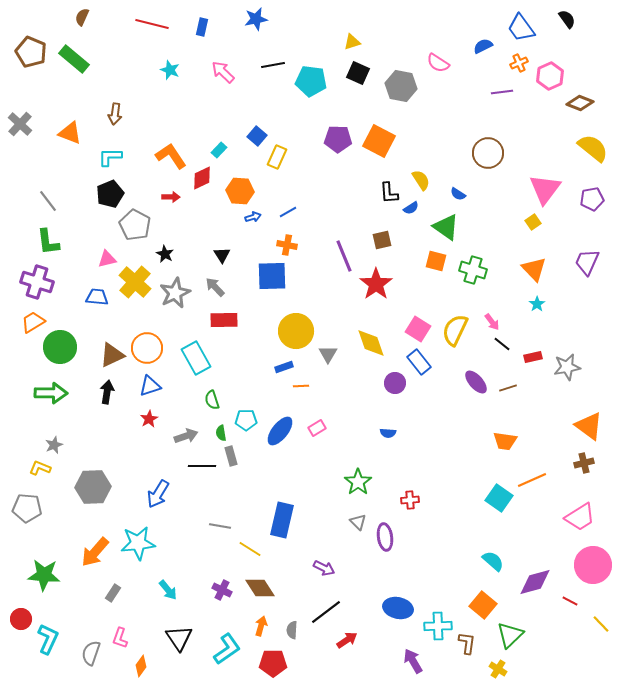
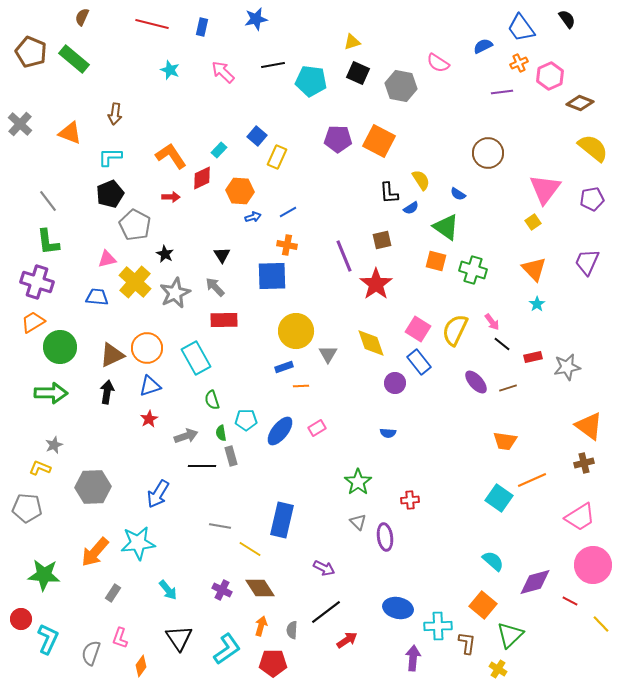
purple arrow at (413, 661): moved 3 px up; rotated 35 degrees clockwise
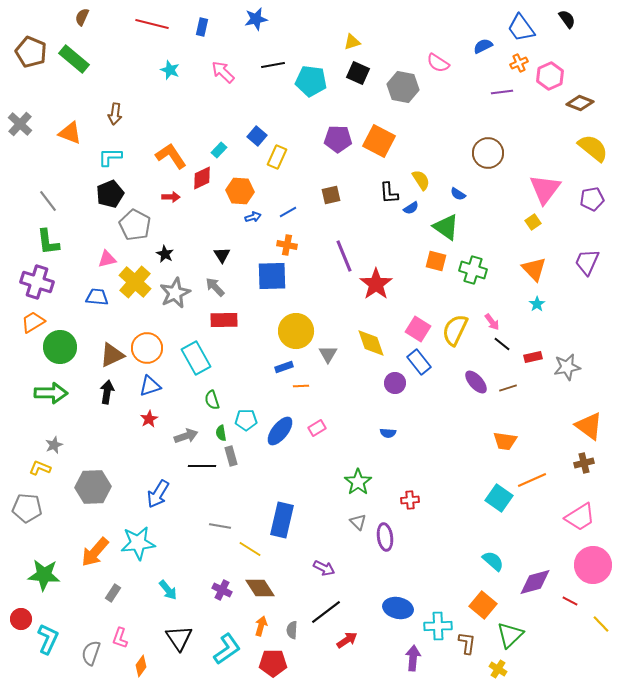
gray hexagon at (401, 86): moved 2 px right, 1 px down
brown square at (382, 240): moved 51 px left, 45 px up
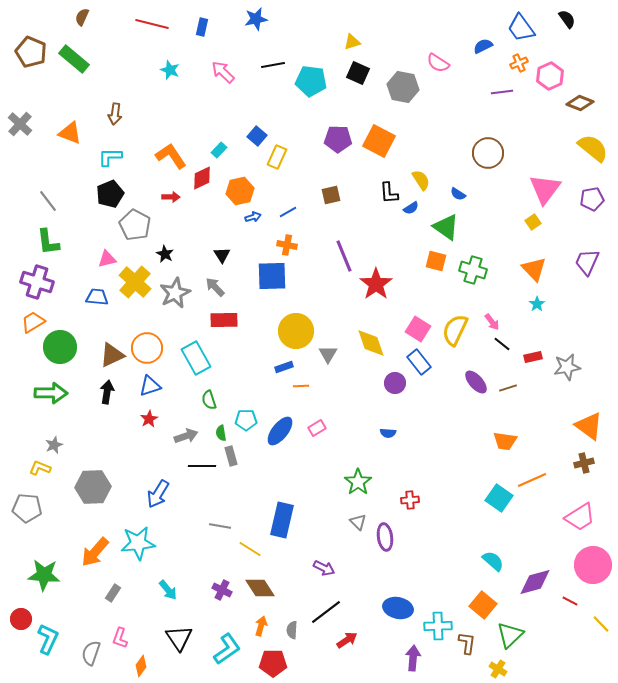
orange hexagon at (240, 191): rotated 16 degrees counterclockwise
green semicircle at (212, 400): moved 3 px left
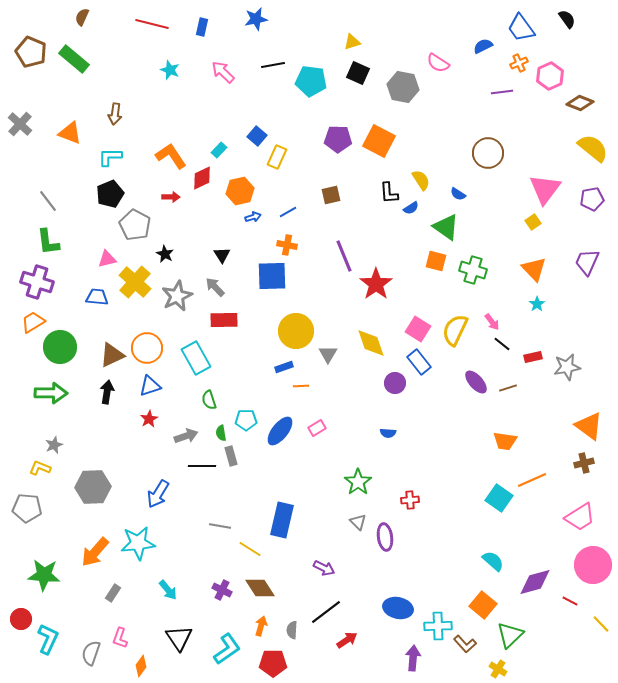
gray star at (175, 293): moved 2 px right, 3 px down
brown L-shape at (467, 643): moved 2 px left, 1 px down; rotated 130 degrees clockwise
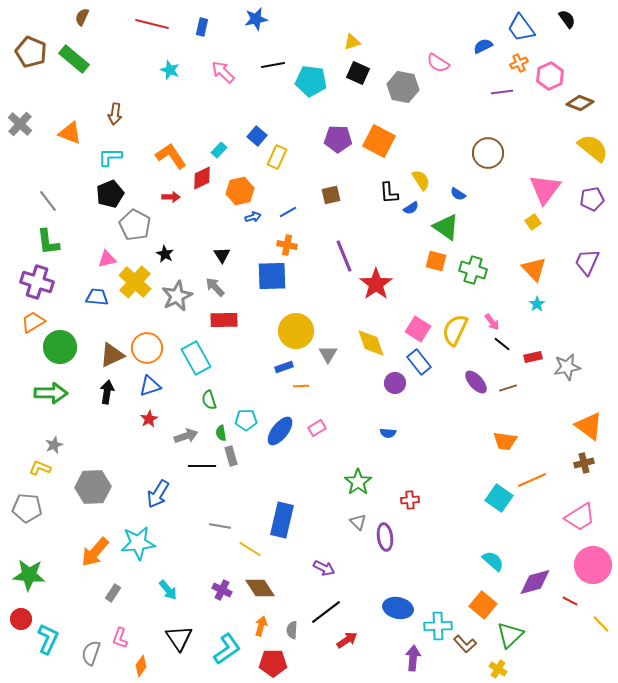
green star at (44, 575): moved 15 px left
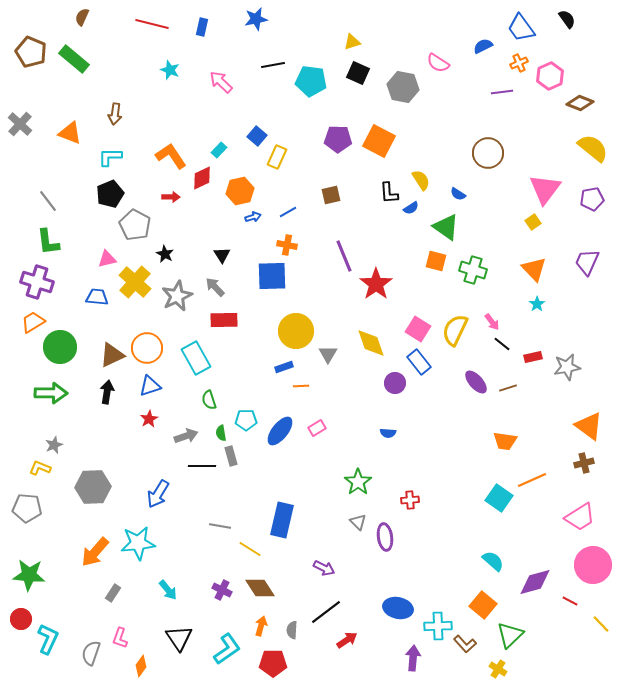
pink arrow at (223, 72): moved 2 px left, 10 px down
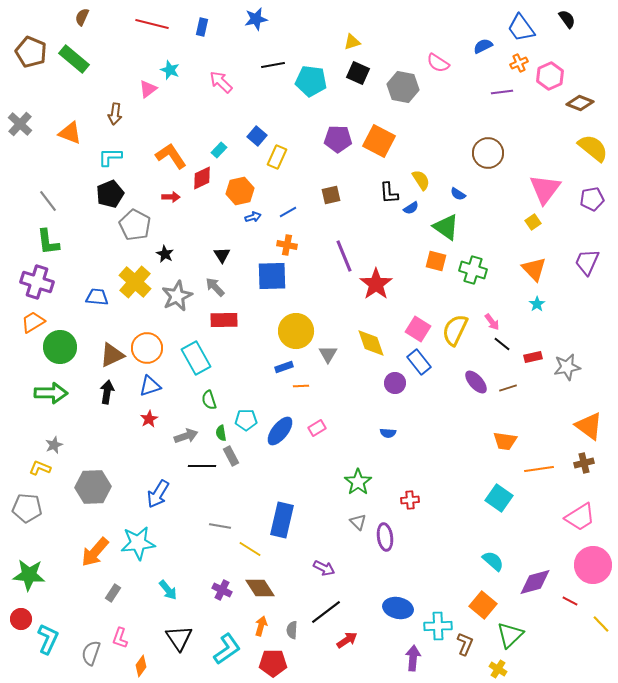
pink triangle at (107, 259): moved 41 px right, 170 px up; rotated 24 degrees counterclockwise
gray rectangle at (231, 456): rotated 12 degrees counterclockwise
orange line at (532, 480): moved 7 px right, 11 px up; rotated 16 degrees clockwise
brown L-shape at (465, 644): rotated 115 degrees counterclockwise
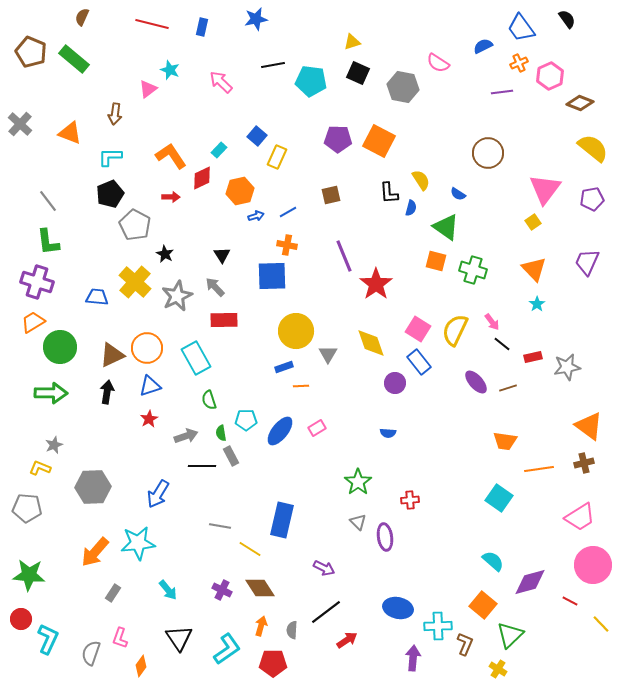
blue semicircle at (411, 208): rotated 42 degrees counterclockwise
blue arrow at (253, 217): moved 3 px right, 1 px up
purple diamond at (535, 582): moved 5 px left
